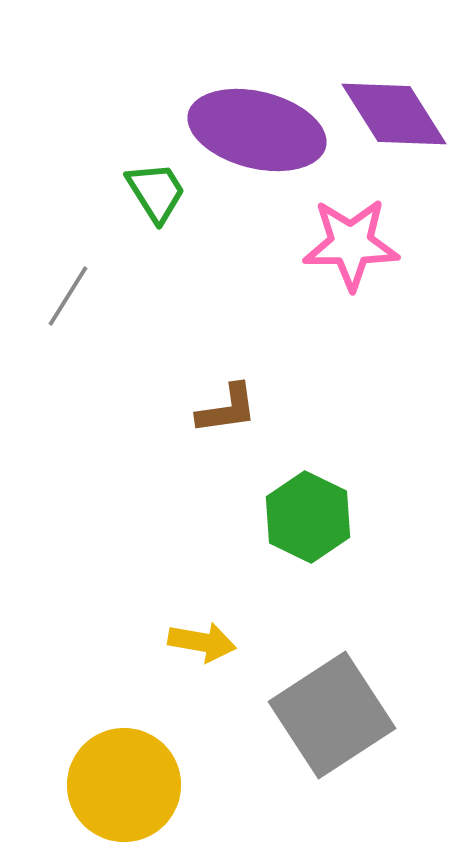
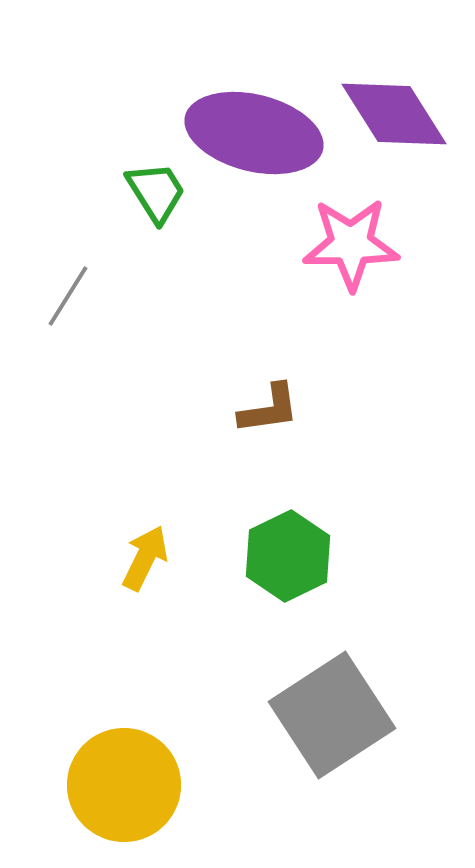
purple ellipse: moved 3 px left, 3 px down
brown L-shape: moved 42 px right
green hexagon: moved 20 px left, 39 px down; rotated 8 degrees clockwise
yellow arrow: moved 57 px left, 84 px up; rotated 74 degrees counterclockwise
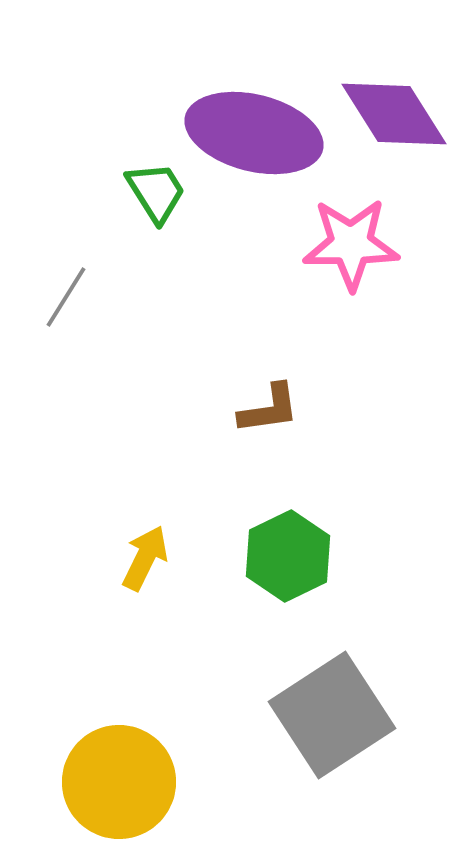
gray line: moved 2 px left, 1 px down
yellow circle: moved 5 px left, 3 px up
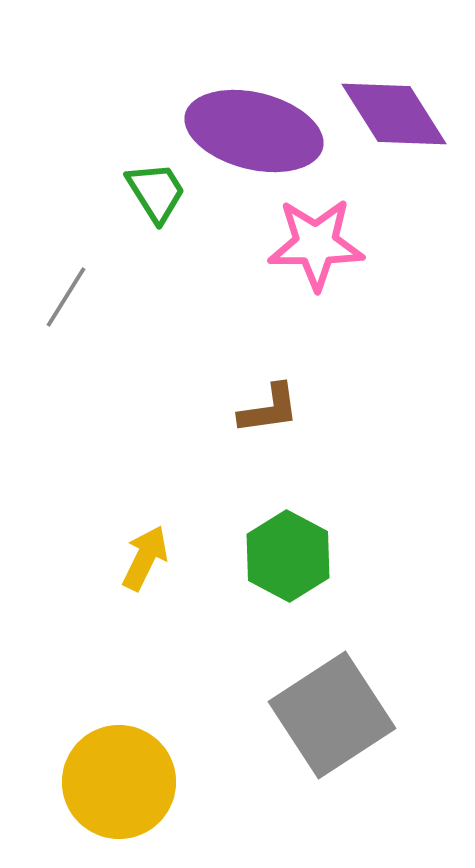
purple ellipse: moved 2 px up
pink star: moved 35 px left
green hexagon: rotated 6 degrees counterclockwise
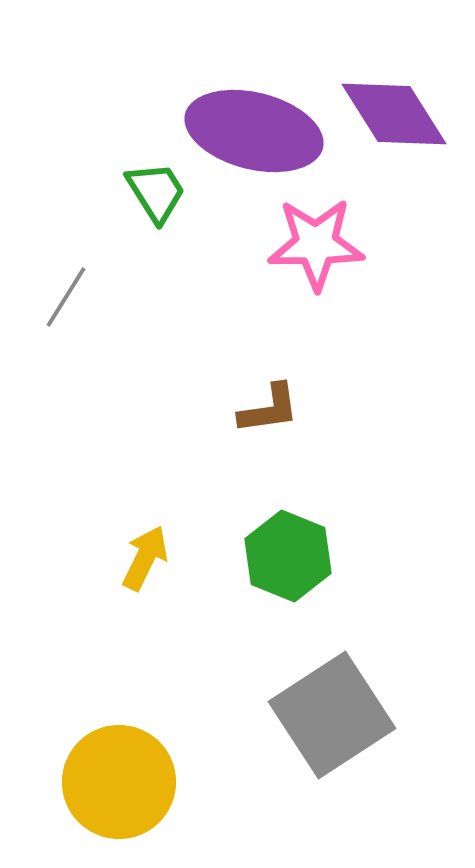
green hexagon: rotated 6 degrees counterclockwise
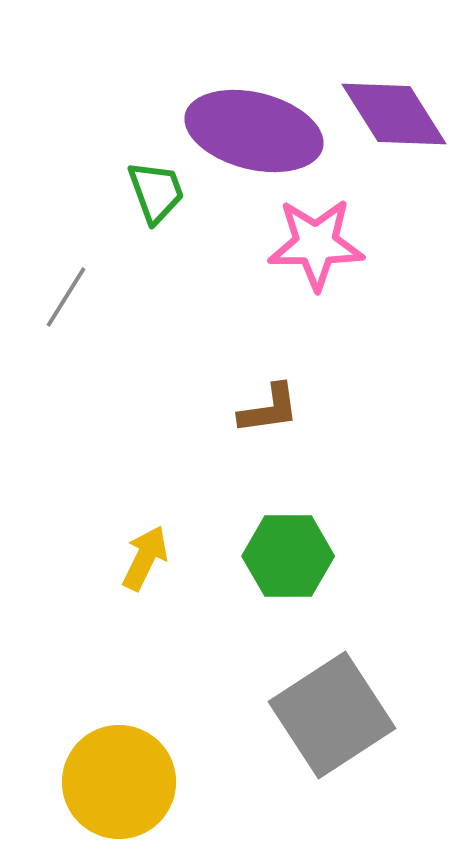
green trapezoid: rotated 12 degrees clockwise
green hexagon: rotated 22 degrees counterclockwise
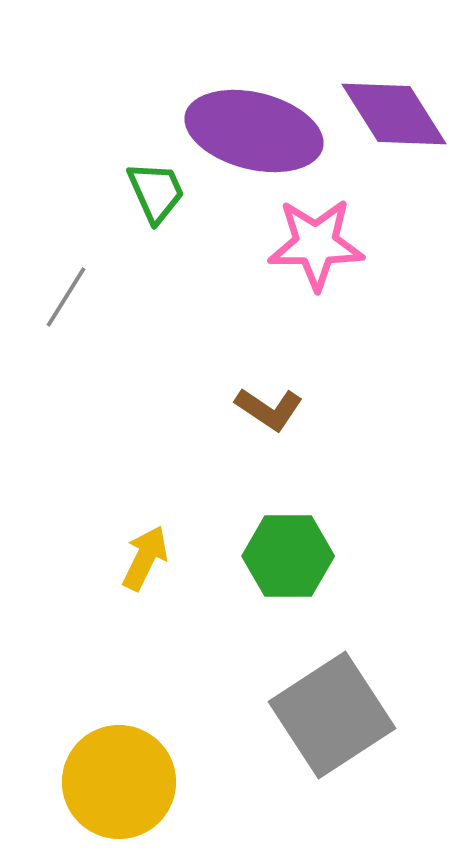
green trapezoid: rotated 4 degrees counterclockwise
brown L-shape: rotated 42 degrees clockwise
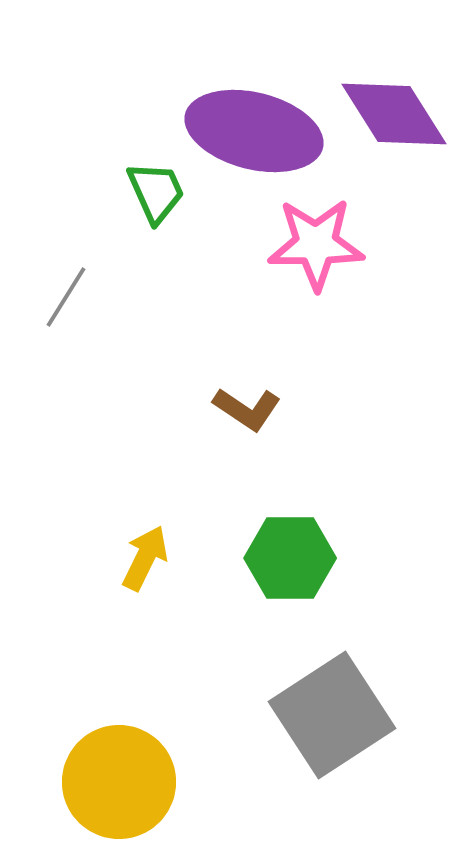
brown L-shape: moved 22 px left
green hexagon: moved 2 px right, 2 px down
